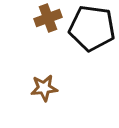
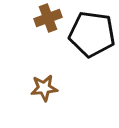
black pentagon: moved 6 px down
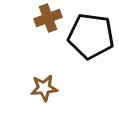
black pentagon: moved 1 px left, 2 px down
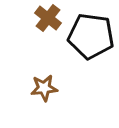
brown cross: rotated 32 degrees counterclockwise
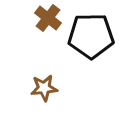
black pentagon: rotated 9 degrees counterclockwise
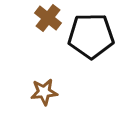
brown star: moved 4 px down
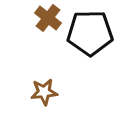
black pentagon: moved 1 px left, 3 px up
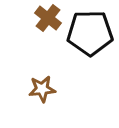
brown star: moved 2 px left, 3 px up
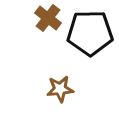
brown star: moved 18 px right
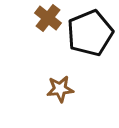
black pentagon: rotated 21 degrees counterclockwise
